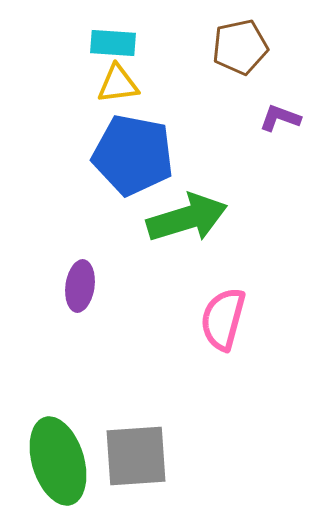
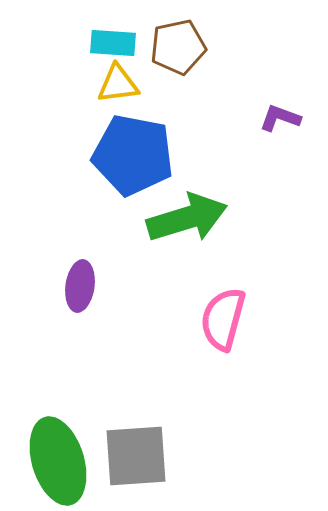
brown pentagon: moved 62 px left
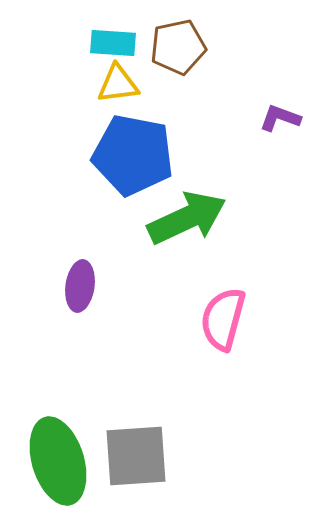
green arrow: rotated 8 degrees counterclockwise
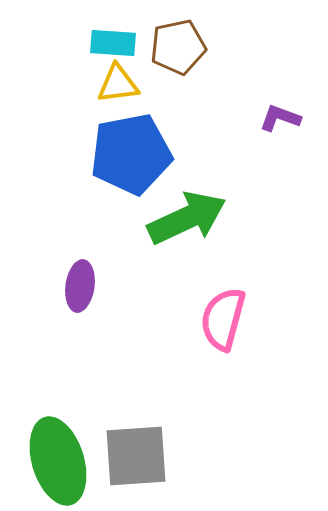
blue pentagon: moved 2 px left, 1 px up; rotated 22 degrees counterclockwise
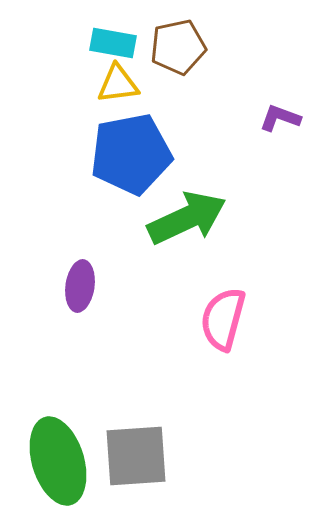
cyan rectangle: rotated 6 degrees clockwise
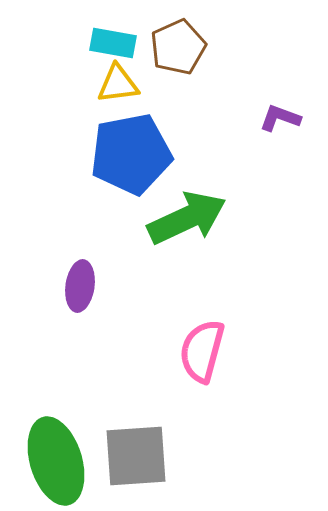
brown pentagon: rotated 12 degrees counterclockwise
pink semicircle: moved 21 px left, 32 px down
green ellipse: moved 2 px left
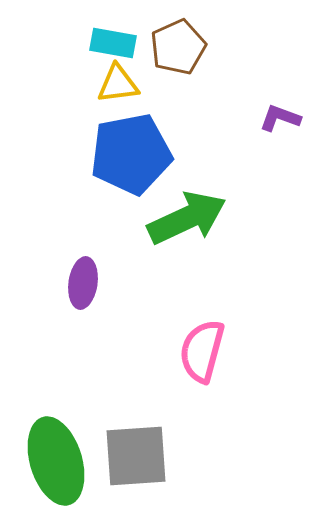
purple ellipse: moved 3 px right, 3 px up
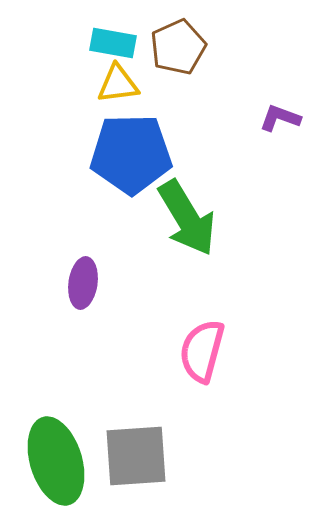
blue pentagon: rotated 10 degrees clockwise
green arrow: rotated 84 degrees clockwise
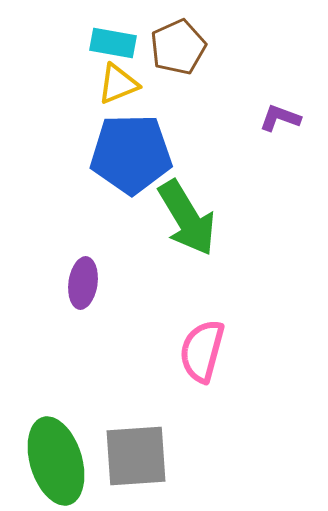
yellow triangle: rotated 15 degrees counterclockwise
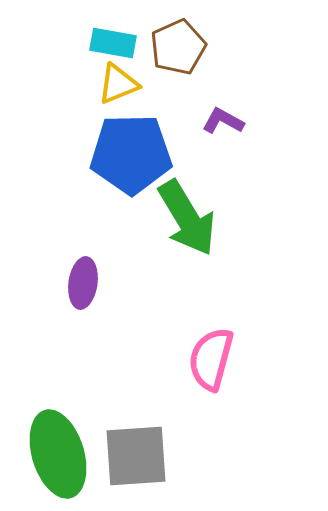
purple L-shape: moved 57 px left, 3 px down; rotated 9 degrees clockwise
pink semicircle: moved 9 px right, 8 px down
green ellipse: moved 2 px right, 7 px up
